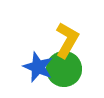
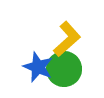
yellow L-shape: moved 1 px up; rotated 18 degrees clockwise
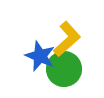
blue star: moved 2 px right, 11 px up
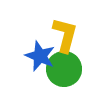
yellow L-shape: moved 2 px left, 4 px up; rotated 33 degrees counterclockwise
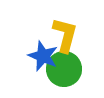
blue star: moved 3 px right
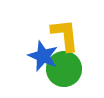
yellow L-shape: rotated 21 degrees counterclockwise
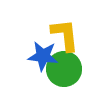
blue star: rotated 16 degrees counterclockwise
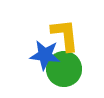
blue star: moved 2 px right, 1 px up
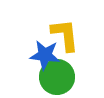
green circle: moved 7 px left, 8 px down
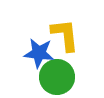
blue star: moved 6 px left, 2 px up
